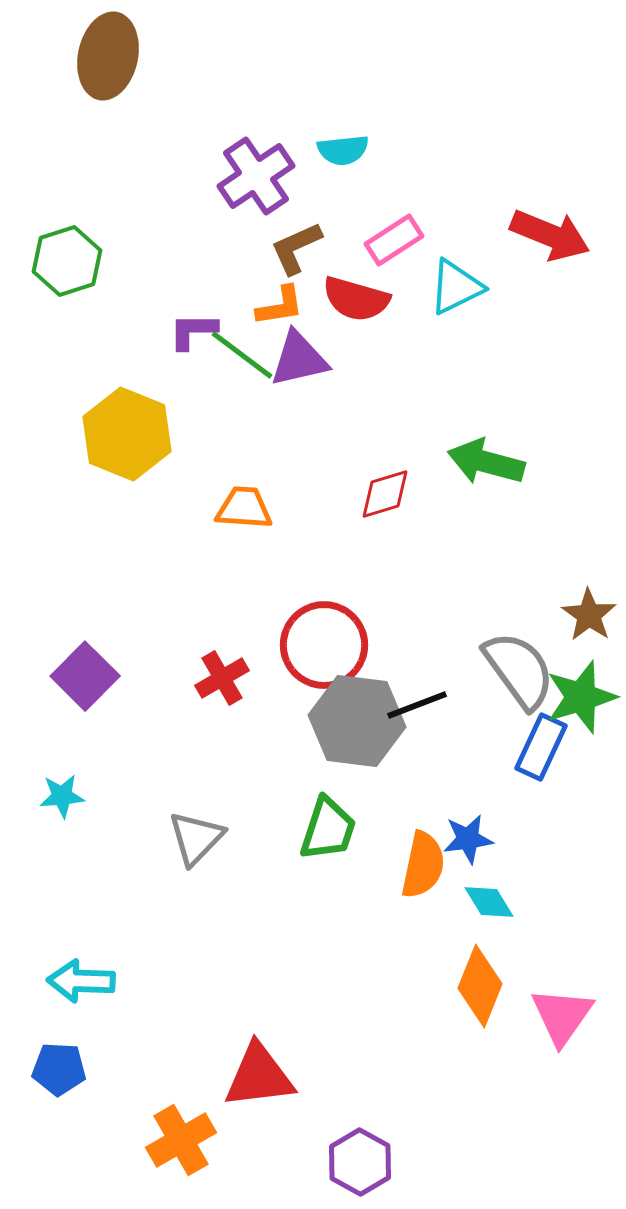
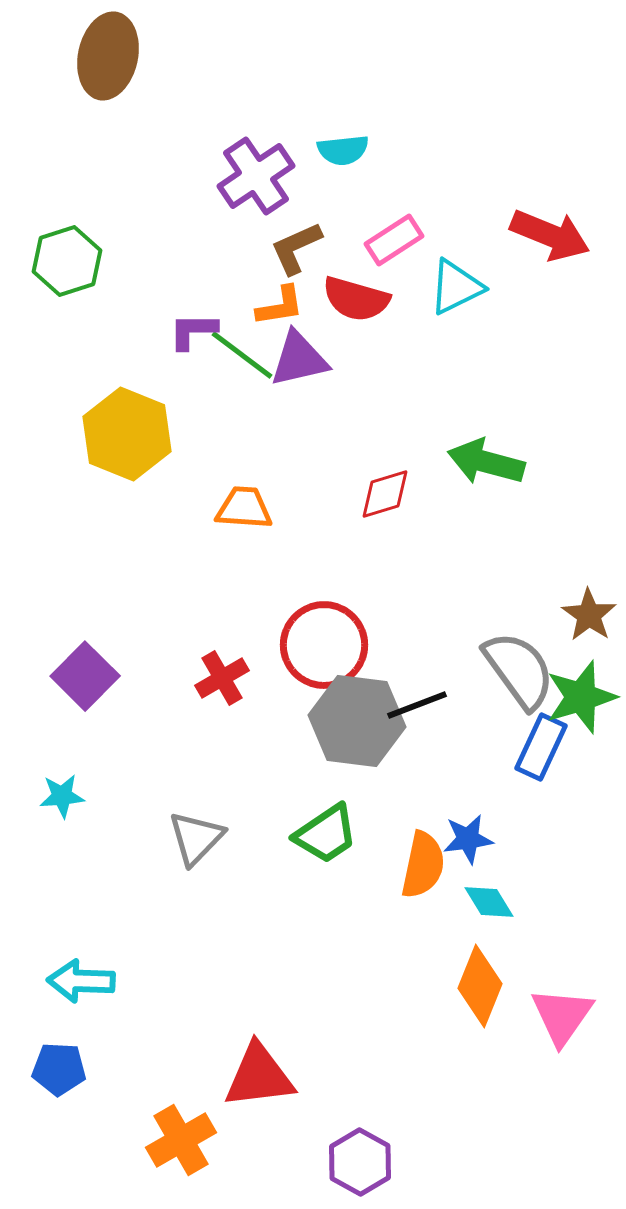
green trapezoid: moved 2 px left, 5 px down; rotated 38 degrees clockwise
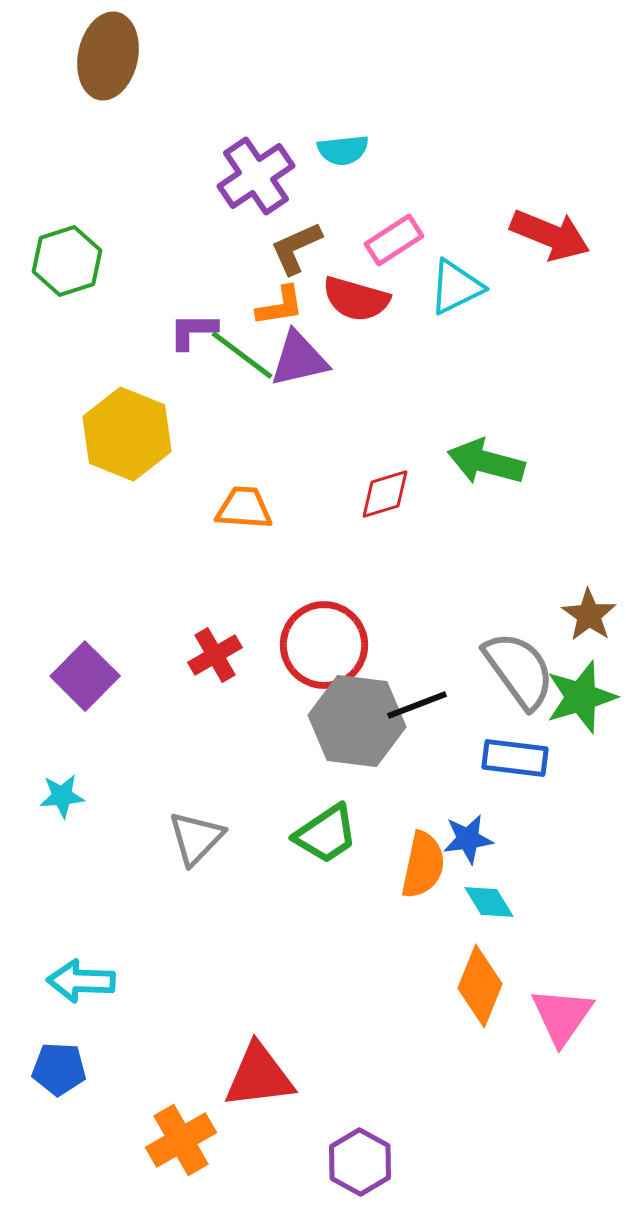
red cross: moved 7 px left, 23 px up
blue rectangle: moved 26 px left, 11 px down; rotated 72 degrees clockwise
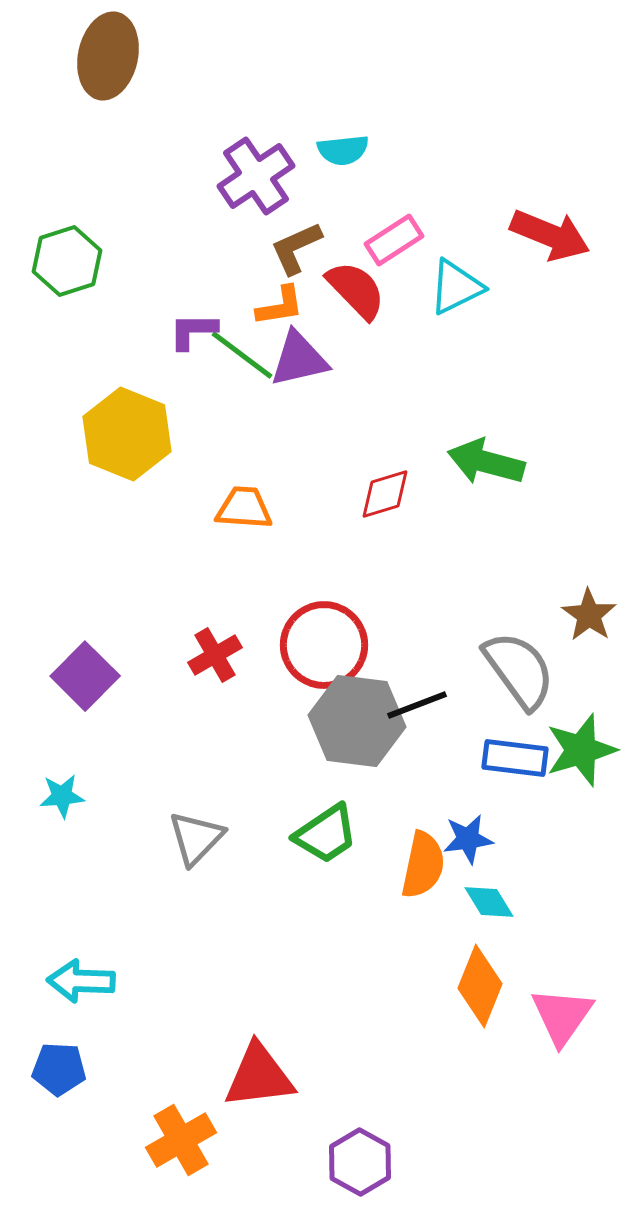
red semicircle: moved 9 px up; rotated 150 degrees counterclockwise
green star: moved 53 px down
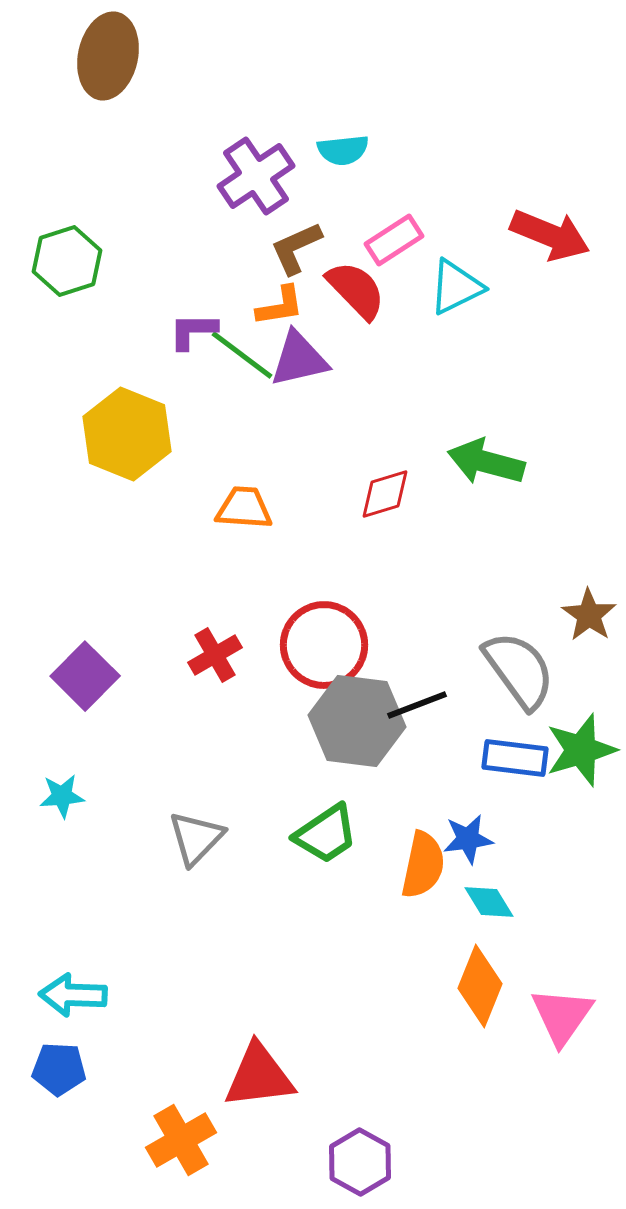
cyan arrow: moved 8 px left, 14 px down
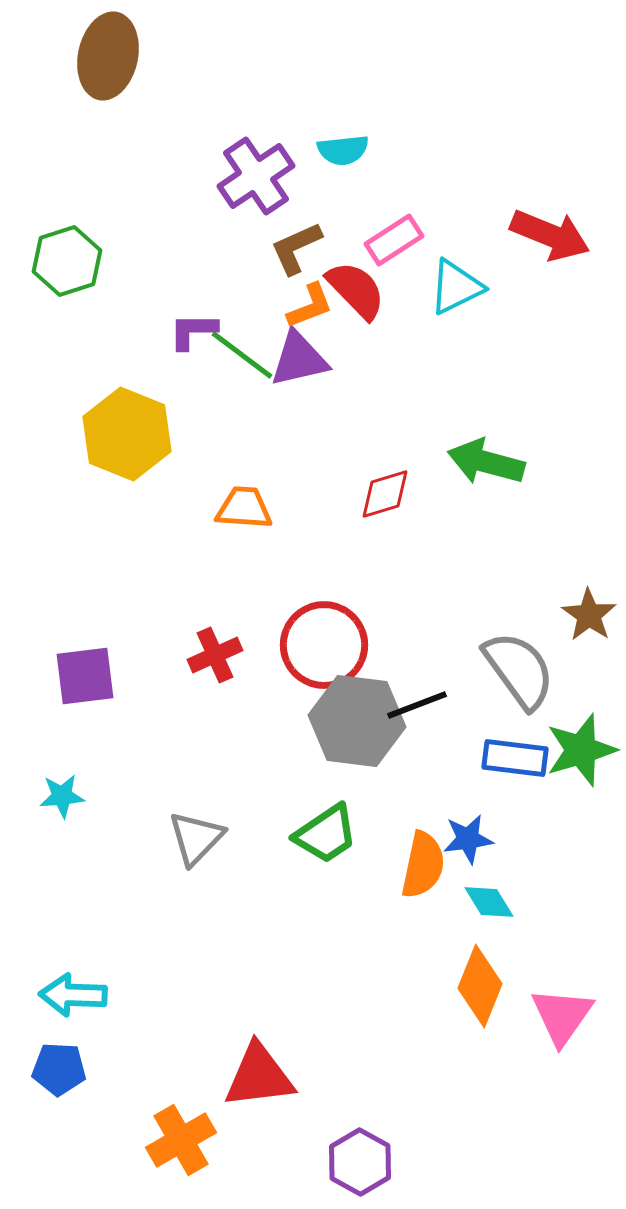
orange L-shape: moved 30 px right; rotated 12 degrees counterclockwise
red cross: rotated 6 degrees clockwise
purple square: rotated 38 degrees clockwise
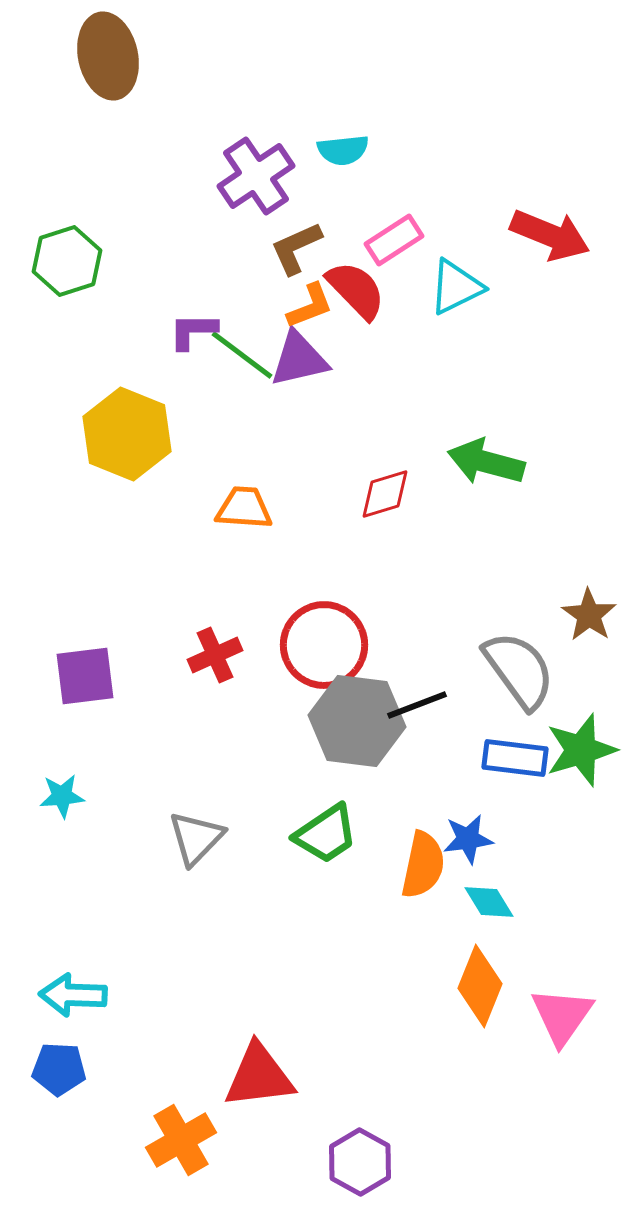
brown ellipse: rotated 24 degrees counterclockwise
